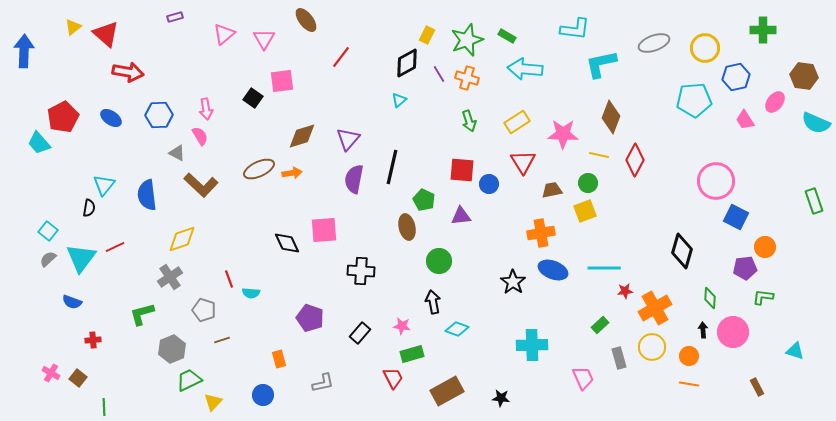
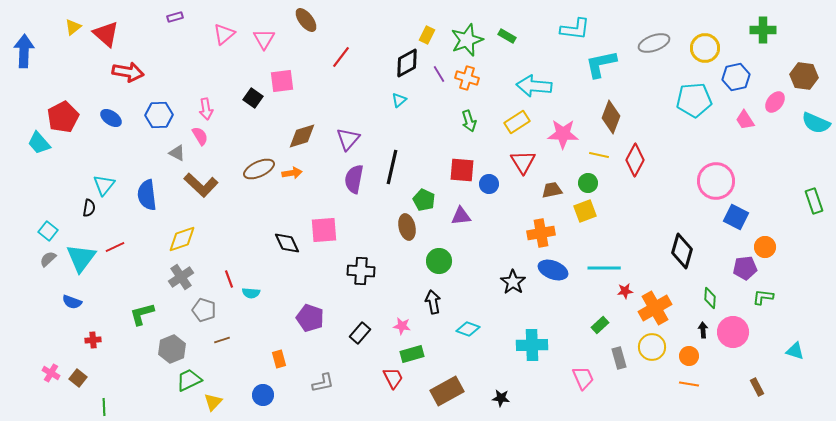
cyan arrow at (525, 69): moved 9 px right, 17 px down
gray cross at (170, 277): moved 11 px right
cyan diamond at (457, 329): moved 11 px right
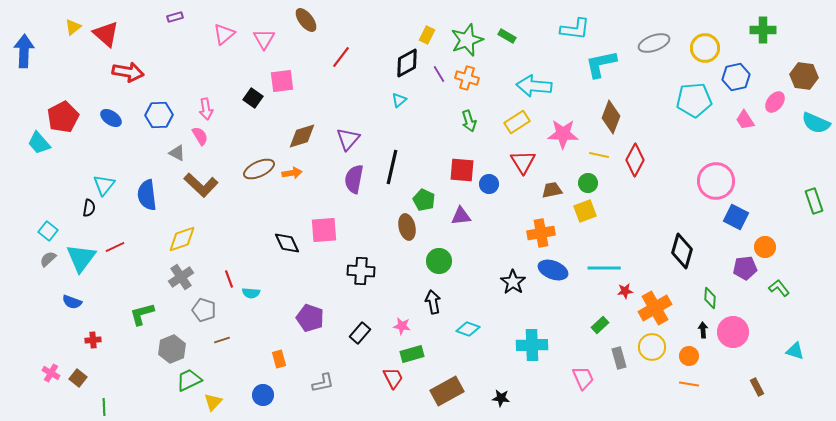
green L-shape at (763, 297): moved 16 px right, 9 px up; rotated 45 degrees clockwise
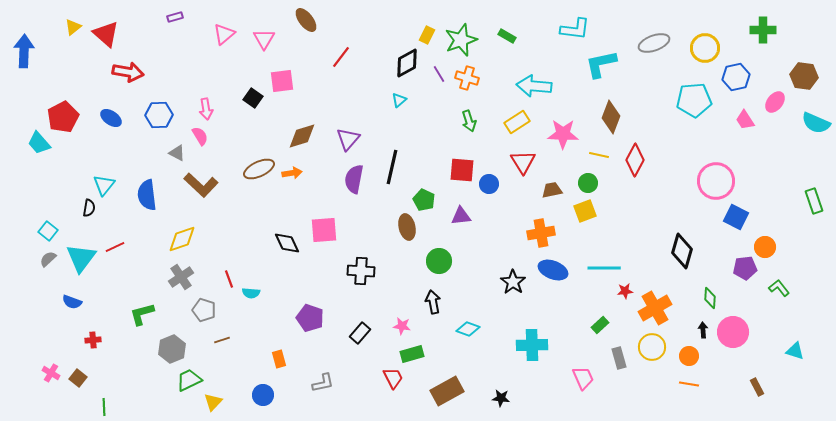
green star at (467, 40): moved 6 px left
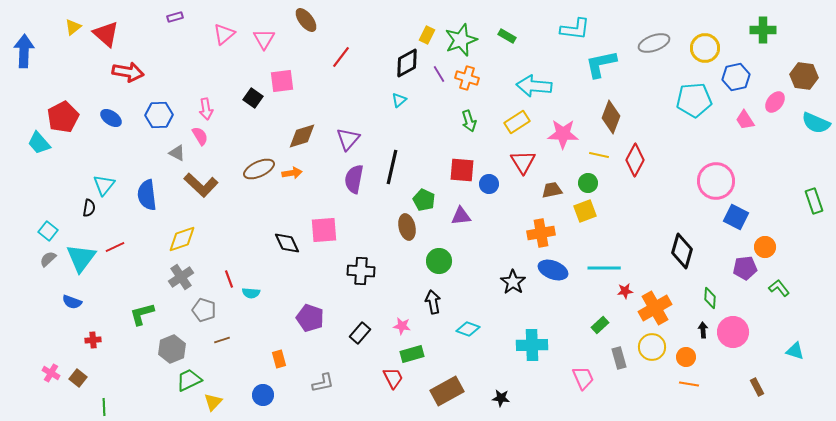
orange circle at (689, 356): moved 3 px left, 1 px down
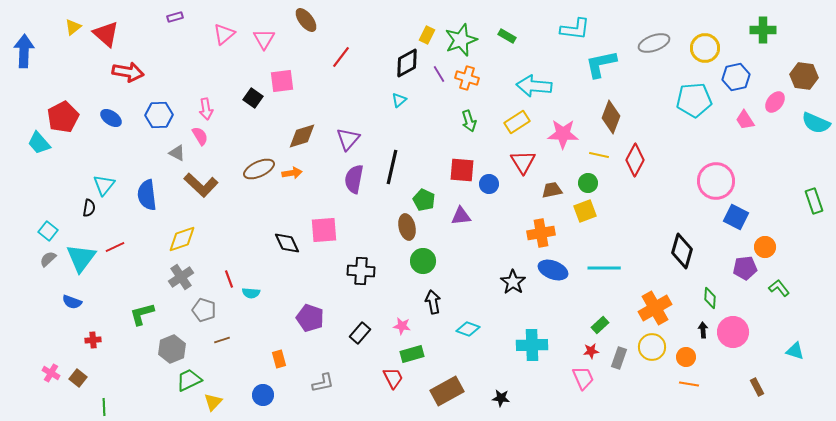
green circle at (439, 261): moved 16 px left
red star at (625, 291): moved 34 px left, 60 px down
gray rectangle at (619, 358): rotated 35 degrees clockwise
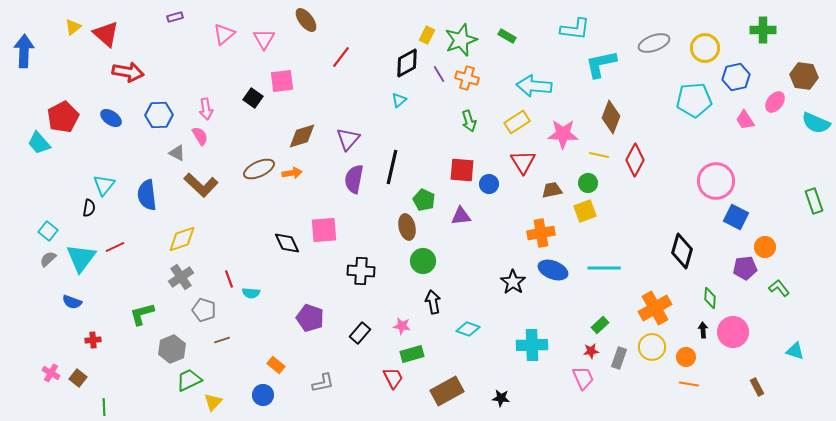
orange rectangle at (279, 359): moved 3 px left, 6 px down; rotated 36 degrees counterclockwise
